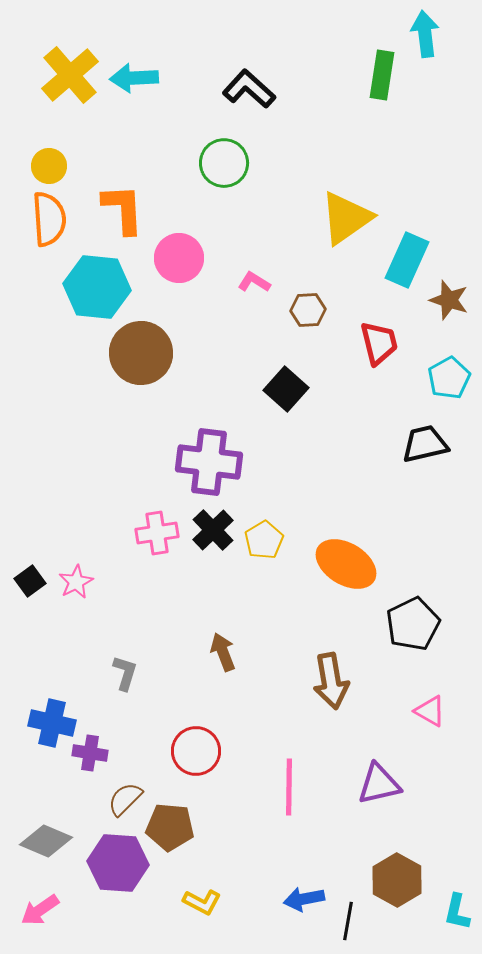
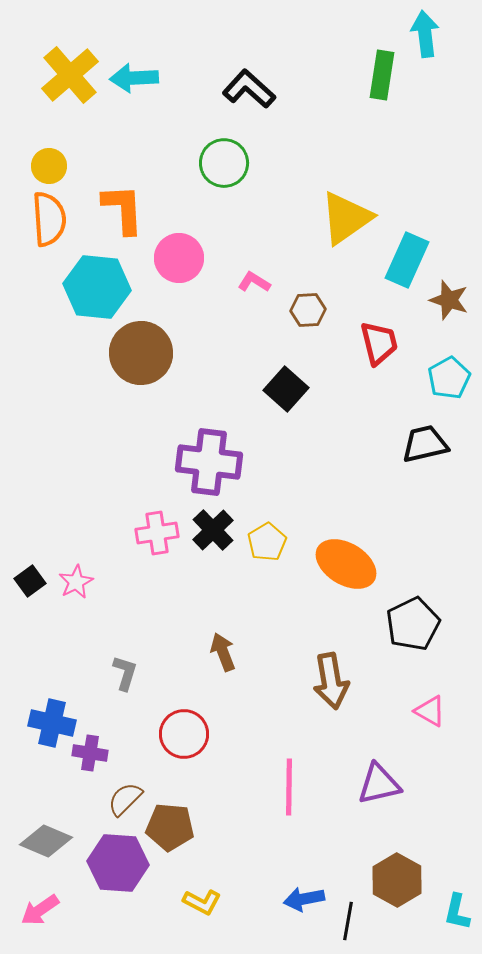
yellow pentagon at (264, 540): moved 3 px right, 2 px down
red circle at (196, 751): moved 12 px left, 17 px up
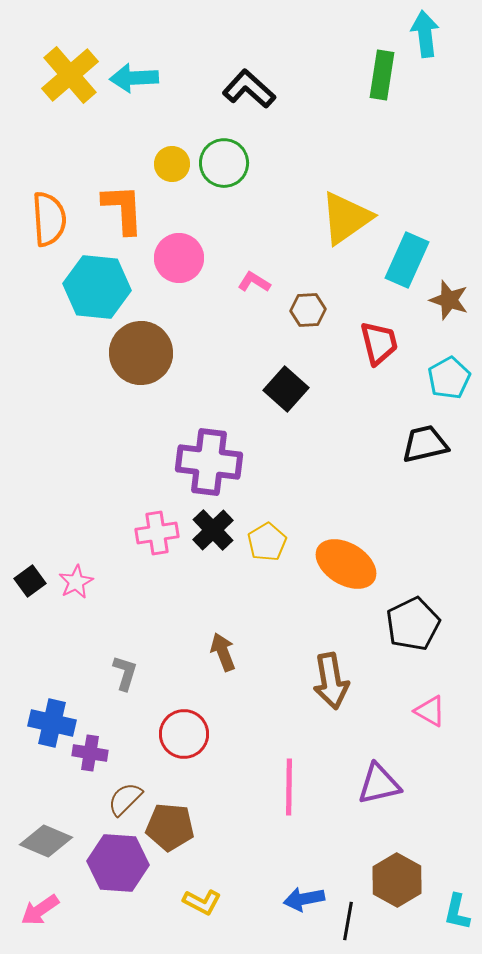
yellow circle at (49, 166): moved 123 px right, 2 px up
